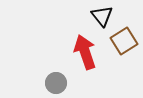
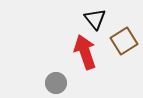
black triangle: moved 7 px left, 3 px down
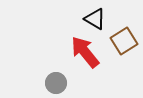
black triangle: rotated 20 degrees counterclockwise
red arrow: rotated 20 degrees counterclockwise
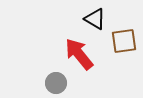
brown square: rotated 24 degrees clockwise
red arrow: moved 6 px left, 2 px down
